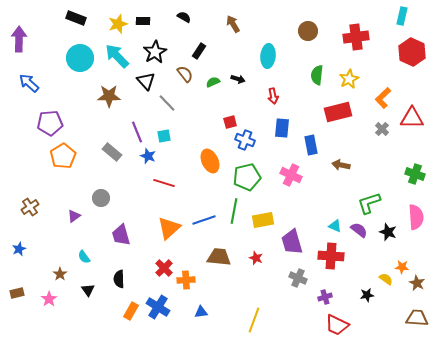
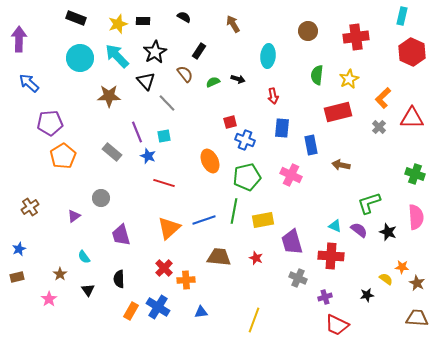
gray cross at (382, 129): moved 3 px left, 2 px up
brown rectangle at (17, 293): moved 16 px up
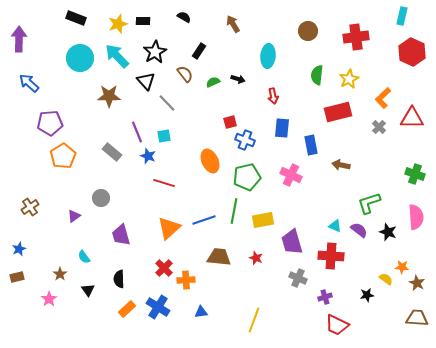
orange rectangle at (131, 311): moved 4 px left, 2 px up; rotated 18 degrees clockwise
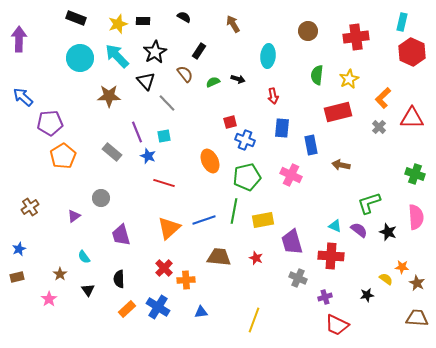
cyan rectangle at (402, 16): moved 6 px down
blue arrow at (29, 83): moved 6 px left, 14 px down
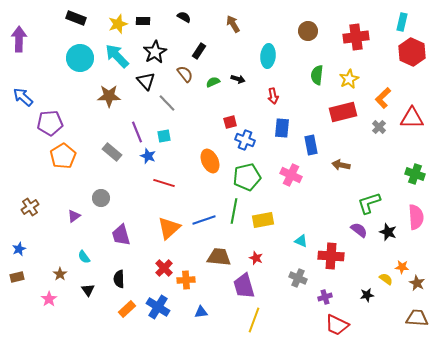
red rectangle at (338, 112): moved 5 px right
cyan triangle at (335, 226): moved 34 px left, 15 px down
purple trapezoid at (292, 242): moved 48 px left, 44 px down
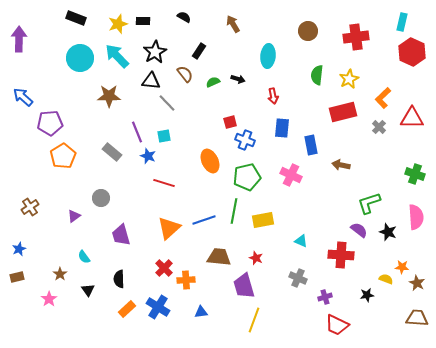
black triangle at (146, 81): moved 5 px right; rotated 42 degrees counterclockwise
red cross at (331, 256): moved 10 px right, 1 px up
yellow semicircle at (386, 279): rotated 16 degrees counterclockwise
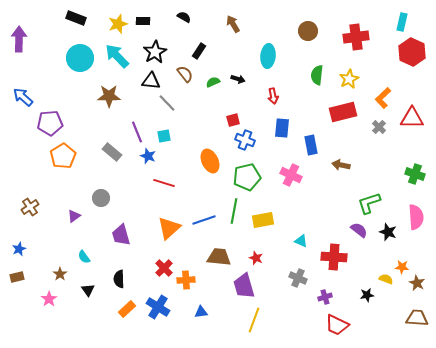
red square at (230, 122): moved 3 px right, 2 px up
red cross at (341, 255): moved 7 px left, 2 px down
